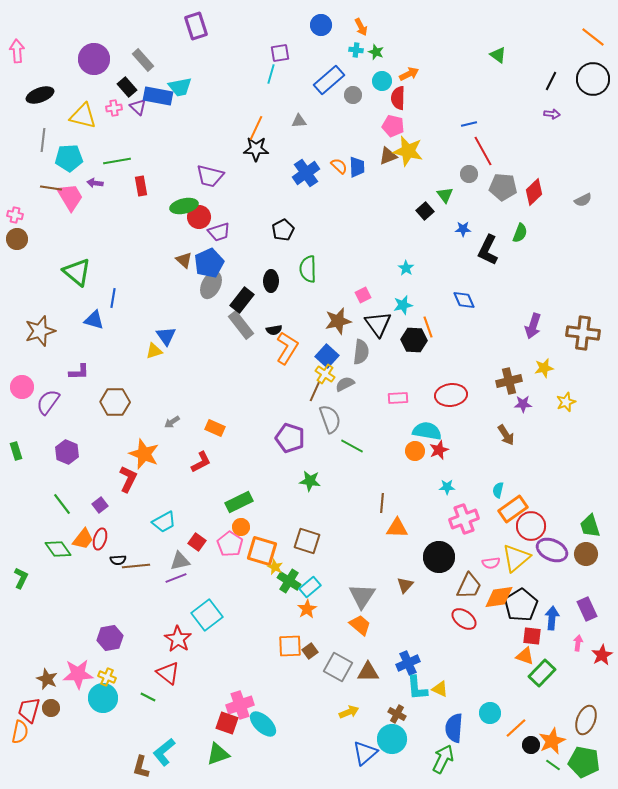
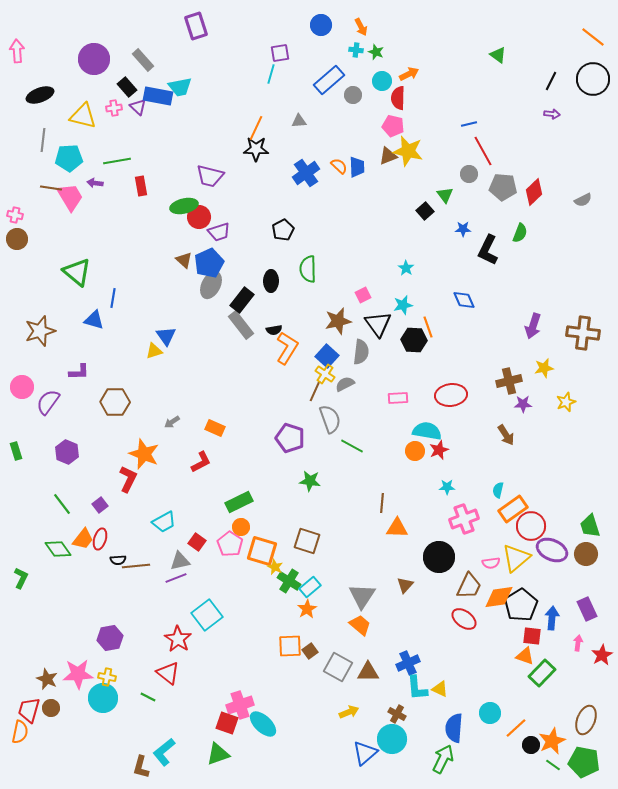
yellow cross at (107, 677): rotated 12 degrees counterclockwise
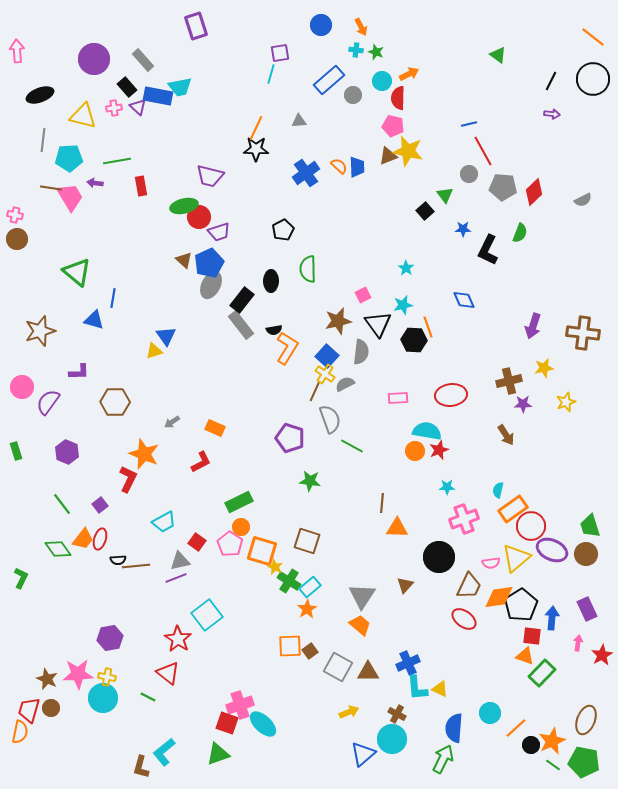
blue triangle at (365, 753): moved 2 px left, 1 px down
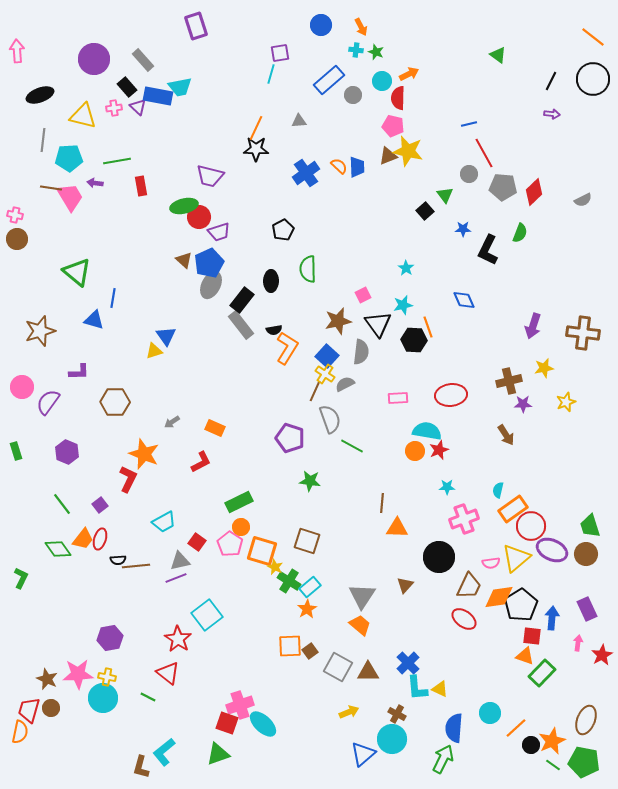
red line at (483, 151): moved 1 px right, 2 px down
blue cross at (408, 663): rotated 20 degrees counterclockwise
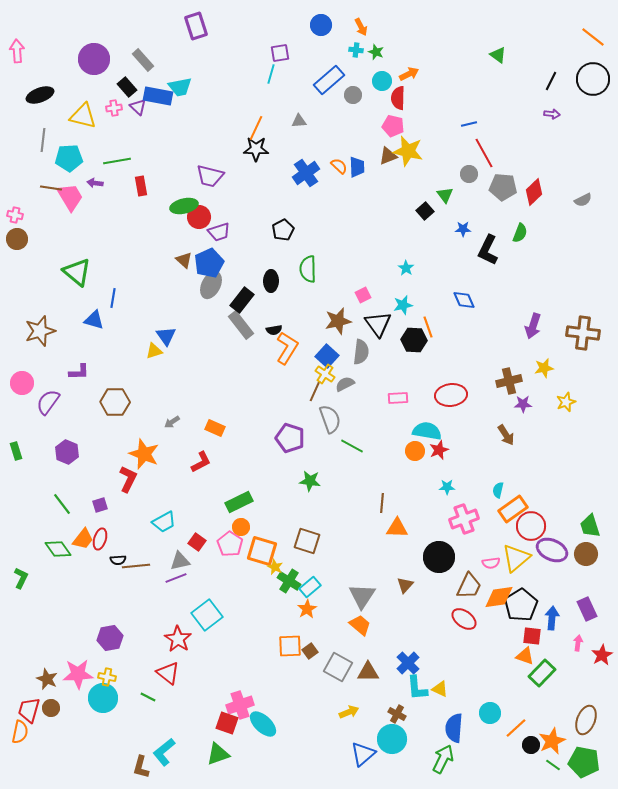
pink circle at (22, 387): moved 4 px up
purple square at (100, 505): rotated 21 degrees clockwise
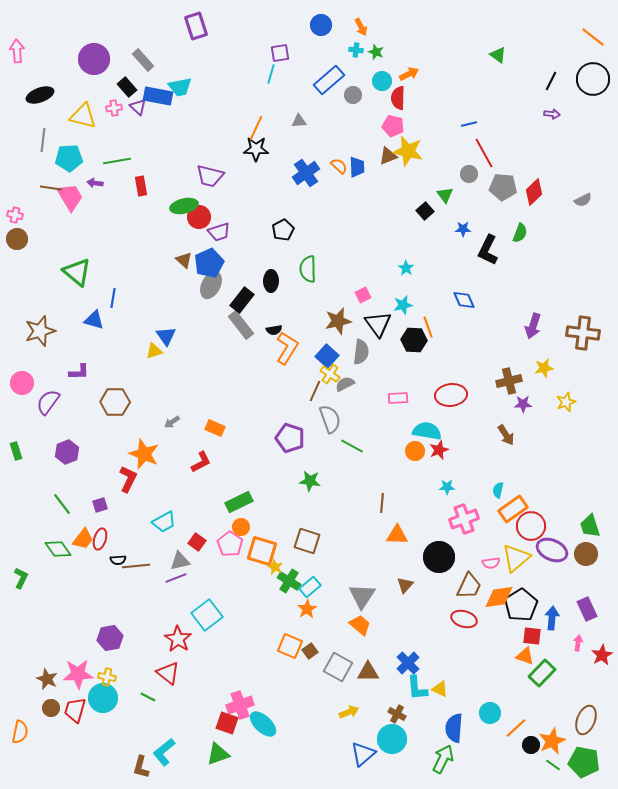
yellow cross at (325, 374): moved 5 px right
purple hexagon at (67, 452): rotated 15 degrees clockwise
orange triangle at (397, 528): moved 7 px down
red ellipse at (464, 619): rotated 20 degrees counterclockwise
orange square at (290, 646): rotated 25 degrees clockwise
red trapezoid at (29, 710): moved 46 px right
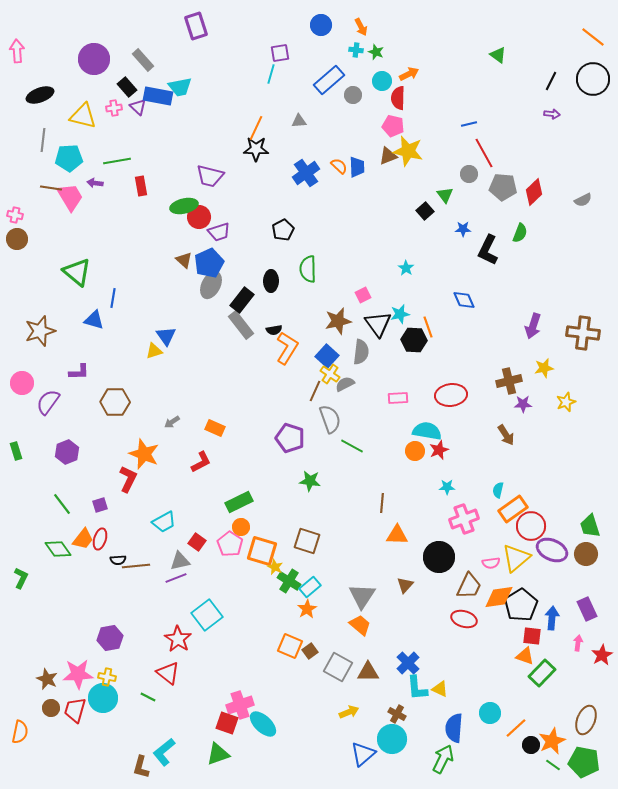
cyan star at (403, 305): moved 3 px left, 9 px down
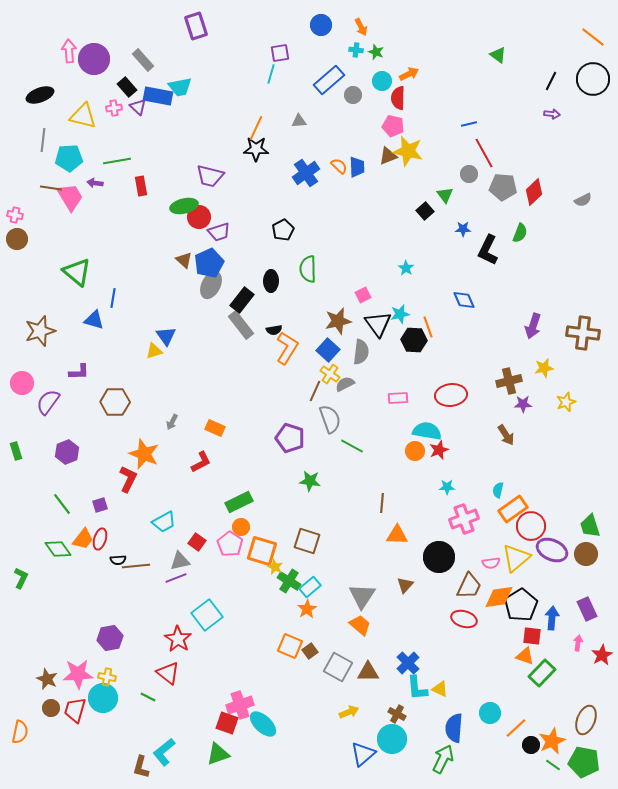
pink arrow at (17, 51): moved 52 px right
blue square at (327, 356): moved 1 px right, 6 px up
gray arrow at (172, 422): rotated 28 degrees counterclockwise
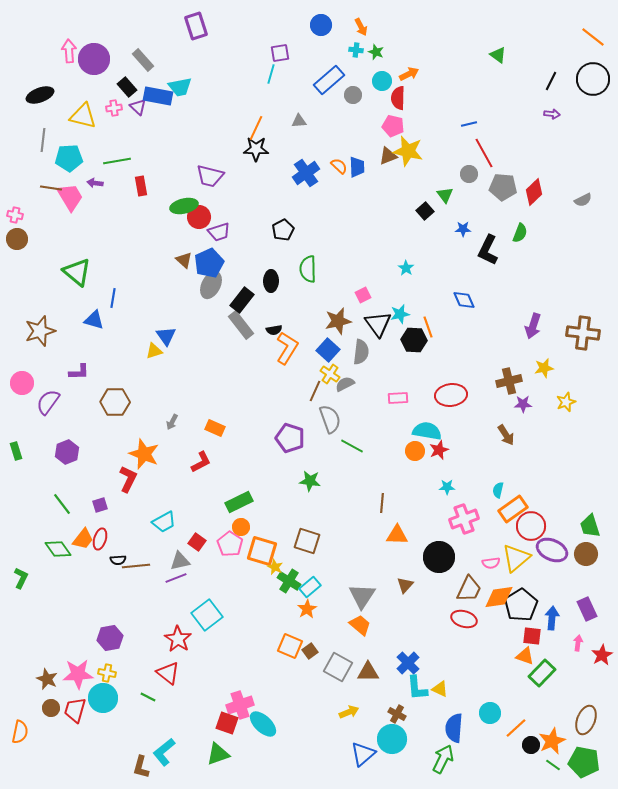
brown trapezoid at (469, 586): moved 3 px down
yellow cross at (107, 677): moved 4 px up
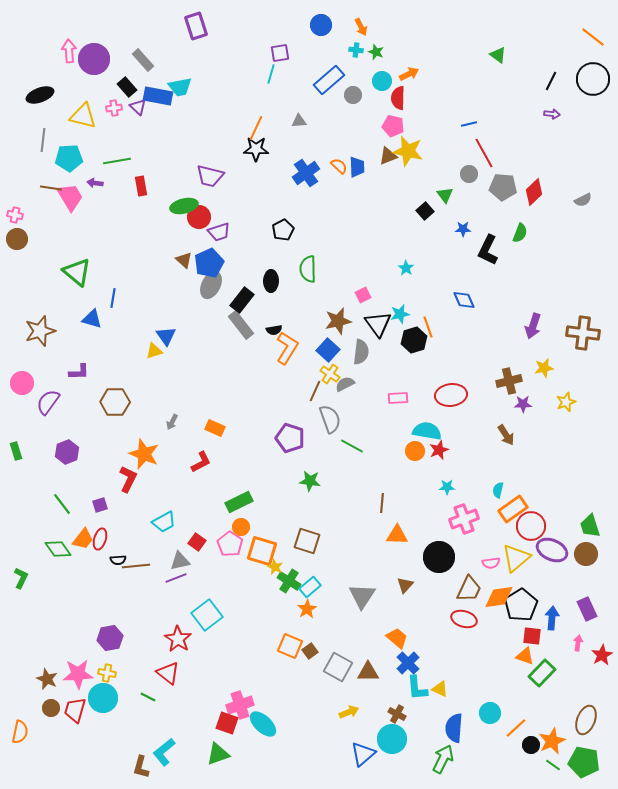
blue triangle at (94, 320): moved 2 px left, 1 px up
black hexagon at (414, 340): rotated 20 degrees counterclockwise
orange trapezoid at (360, 625): moved 37 px right, 13 px down
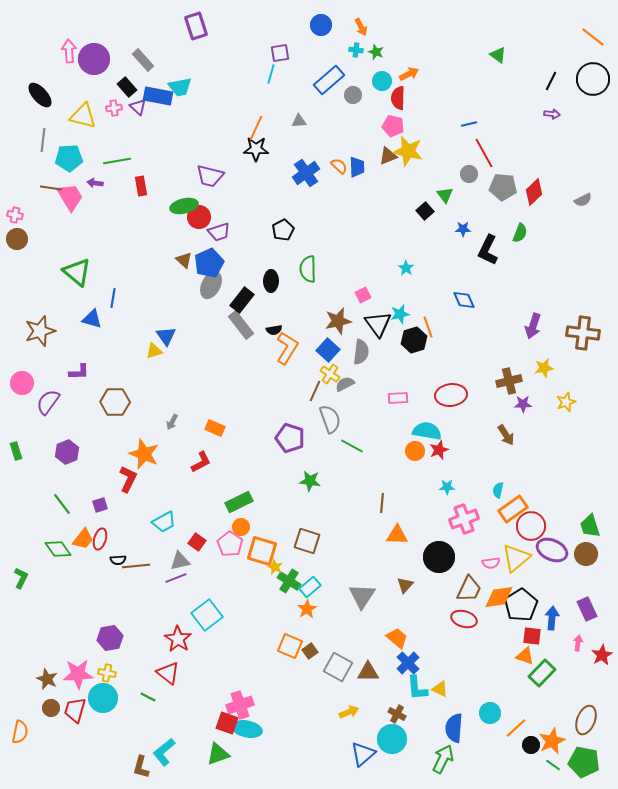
black ellipse at (40, 95): rotated 68 degrees clockwise
cyan ellipse at (263, 724): moved 16 px left, 5 px down; rotated 32 degrees counterclockwise
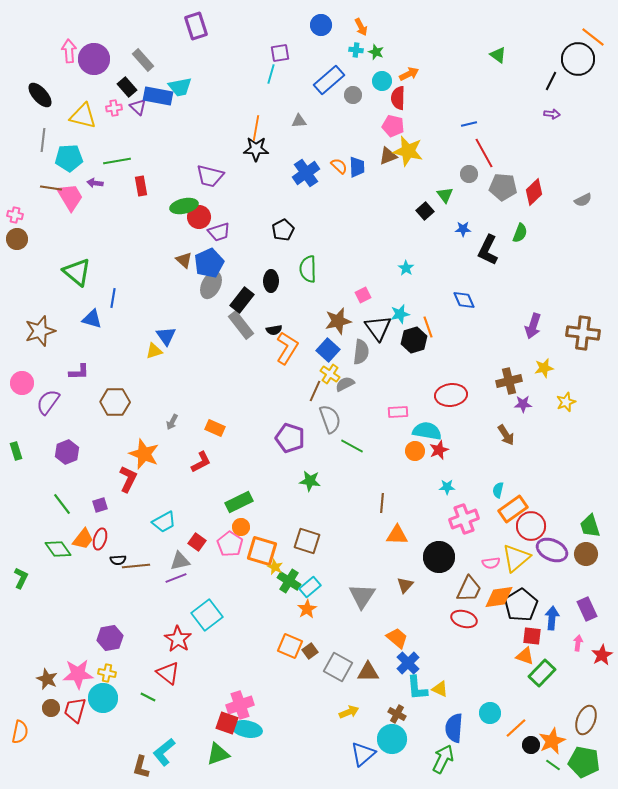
black circle at (593, 79): moved 15 px left, 20 px up
orange line at (256, 128): rotated 15 degrees counterclockwise
black triangle at (378, 324): moved 4 px down
pink rectangle at (398, 398): moved 14 px down
